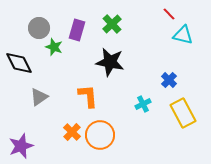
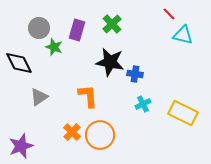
blue cross: moved 34 px left, 6 px up; rotated 35 degrees counterclockwise
yellow rectangle: rotated 36 degrees counterclockwise
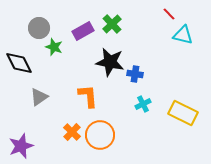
purple rectangle: moved 6 px right, 1 px down; rotated 45 degrees clockwise
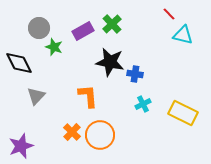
gray triangle: moved 3 px left, 1 px up; rotated 12 degrees counterclockwise
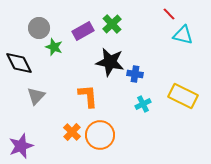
yellow rectangle: moved 17 px up
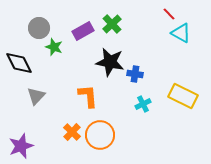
cyan triangle: moved 2 px left, 2 px up; rotated 15 degrees clockwise
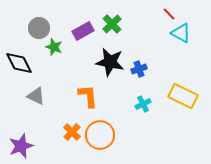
blue cross: moved 4 px right, 5 px up; rotated 28 degrees counterclockwise
gray triangle: rotated 48 degrees counterclockwise
